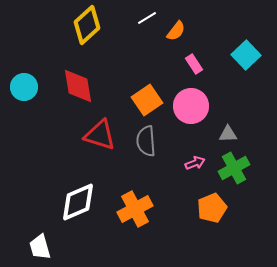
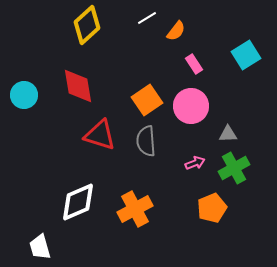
cyan square: rotated 12 degrees clockwise
cyan circle: moved 8 px down
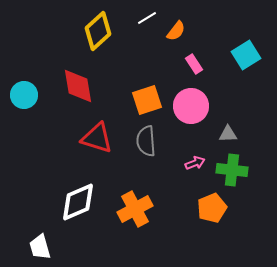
yellow diamond: moved 11 px right, 6 px down
orange square: rotated 16 degrees clockwise
red triangle: moved 3 px left, 3 px down
green cross: moved 2 px left, 2 px down; rotated 36 degrees clockwise
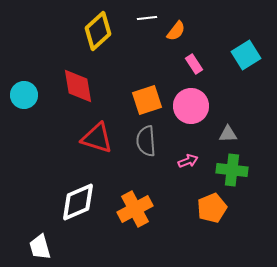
white line: rotated 24 degrees clockwise
pink arrow: moved 7 px left, 2 px up
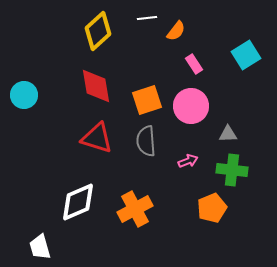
red diamond: moved 18 px right
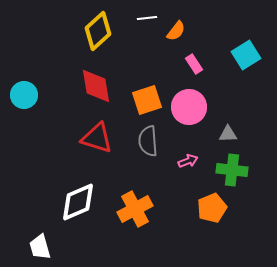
pink circle: moved 2 px left, 1 px down
gray semicircle: moved 2 px right
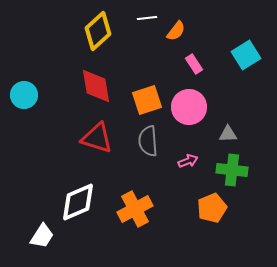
white trapezoid: moved 2 px right, 11 px up; rotated 132 degrees counterclockwise
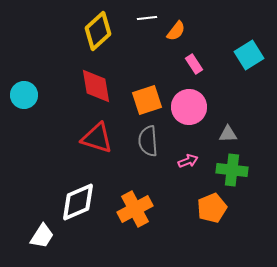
cyan square: moved 3 px right
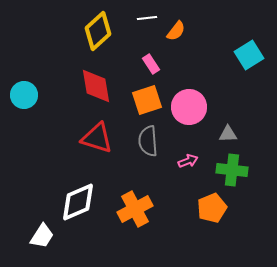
pink rectangle: moved 43 px left
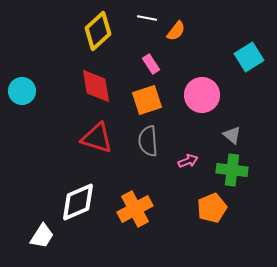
white line: rotated 18 degrees clockwise
cyan square: moved 2 px down
cyan circle: moved 2 px left, 4 px up
pink circle: moved 13 px right, 12 px up
gray triangle: moved 4 px right, 1 px down; rotated 42 degrees clockwise
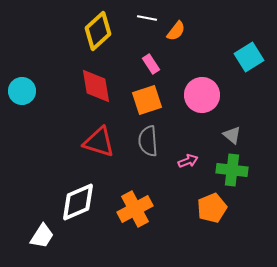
red triangle: moved 2 px right, 4 px down
